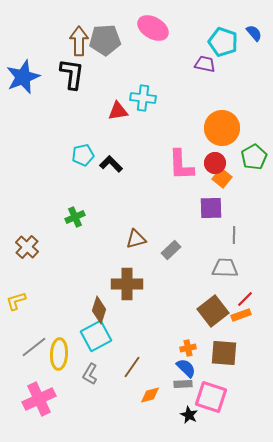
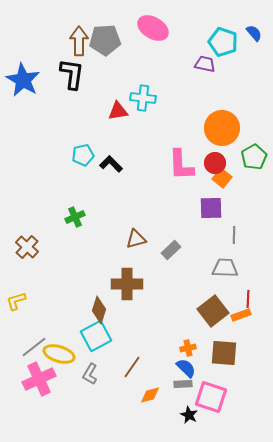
blue star at (23, 77): moved 3 px down; rotated 20 degrees counterclockwise
red line at (245, 299): moved 3 px right; rotated 42 degrees counterclockwise
yellow ellipse at (59, 354): rotated 76 degrees counterclockwise
pink cross at (39, 399): moved 20 px up
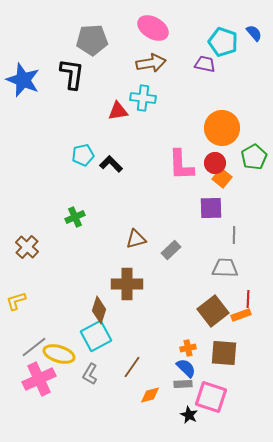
gray pentagon at (105, 40): moved 13 px left
brown arrow at (79, 41): moved 72 px right, 22 px down; rotated 80 degrees clockwise
blue star at (23, 80): rotated 8 degrees counterclockwise
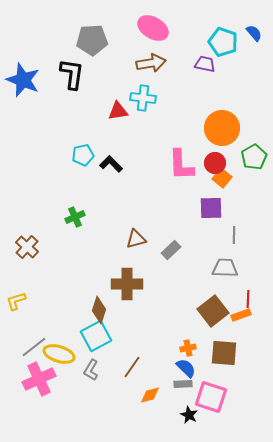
gray L-shape at (90, 374): moved 1 px right, 4 px up
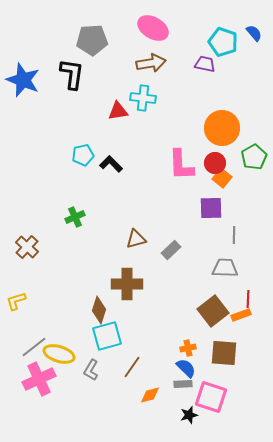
cyan square at (96, 336): moved 11 px right; rotated 12 degrees clockwise
black star at (189, 415): rotated 30 degrees clockwise
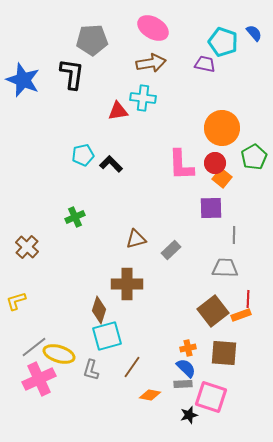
gray L-shape at (91, 370): rotated 15 degrees counterclockwise
orange diamond at (150, 395): rotated 25 degrees clockwise
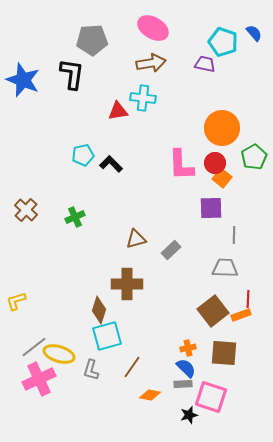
brown cross at (27, 247): moved 1 px left, 37 px up
